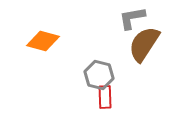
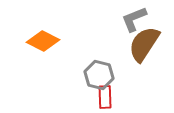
gray L-shape: moved 2 px right, 1 px down; rotated 12 degrees counterclockwise
orange diamond: rotated 12 degrees clockwise
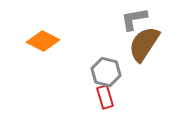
gray L-shape: rotated 12 degrees clockwise
gray hexagon: moved 7 px right, 3 px up
red rectangle: rotated 15 degrees counterclockwise
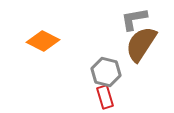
brown semicircle: moved 3 px left
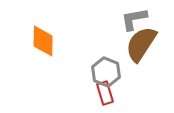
orange diamond: rotated 64 degrees clockwise
gray hexagon: rotated 8 degrees clockwise
red rectangle: moved 4 px up
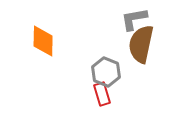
brown semicircle: rotated 21 degrees counterclockwise
red rectangle: moved 3 px left, 1 px down
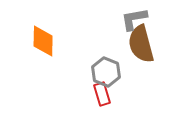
brown semicircle: rotated 27 degrees counterclockwise
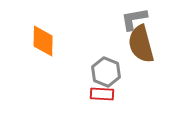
red rectangle: rotated 70 degrees counterclockwise
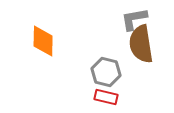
brown semicircle: rotated 6 degrees clockwise
gray hexagon: rotated 8 degrees counterclockwise
red rectangle: moved 4 px right, 3 px down; rotated 10 degrees clockwise
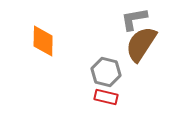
brown semicircle: rotated 42 degrees clockwise
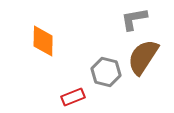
brown semicircle: moved 2 px right, 13 px down
red rectangle: moved 33 px left; rotated 35 degrees counterclockwise
